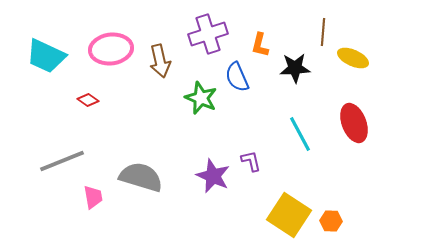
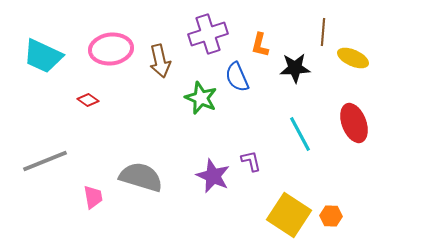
cyan trapezoid: moved 3 px left
gray line: moved 17 px left
orange hexagon: moved 5 px up
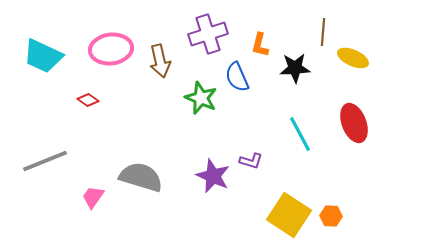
purple L-shape: rotated 120 degrees clockwise
pink trapezoid: rotated 135 degrees counterclockwise
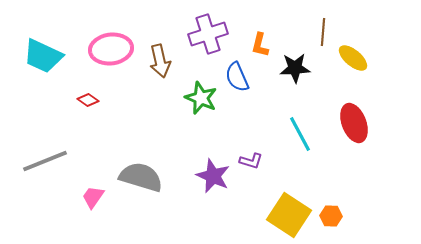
yellow ellipse: rotated 16 degrees clockwise
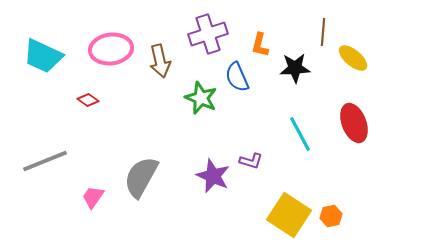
gray semicircle: rotated 78 degrees counterclockwise
orange hexagon: rotated 15 degrees counterclockwise
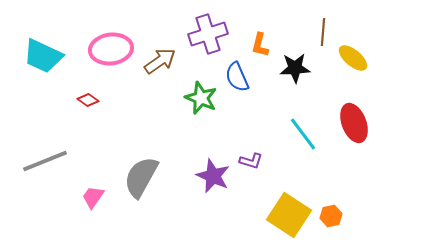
brown arrow: rotated 112 degrees counterclockwise
cyan line: moved 3 px right; rotated 9 degrees counterclockwise
